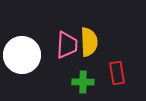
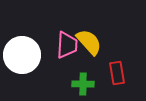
yellow semicircle: rotated 40 degrees counterclockwise
green cross: moved 2 px down
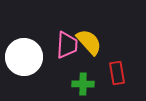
white circle: moved 2 px right, 2 px down
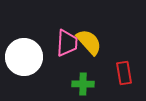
pink trapezoid: moved 2 px up
red rectangle: moved 7 px right
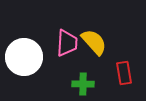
yellow semicircle: moved 5 px right
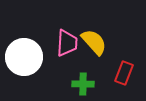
red rectangle: rotated 30 degrees clockwise
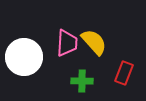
green cross: moved 1 px left, 3 px up
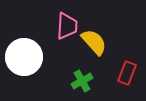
pink trapezoid: moved 17 px up
red rectangle: moved 3 px right
green cross: rotated 30 degrees counterclockwise
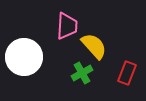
yellow semicircle: moved 4 px down
green cross: moved 8 px up
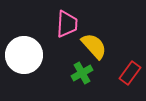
pink trapezoid: moved 2 px up
white circle: moved 2 px up
red rectangle: moved 3 px right; rotated 15 degrees clockwise
